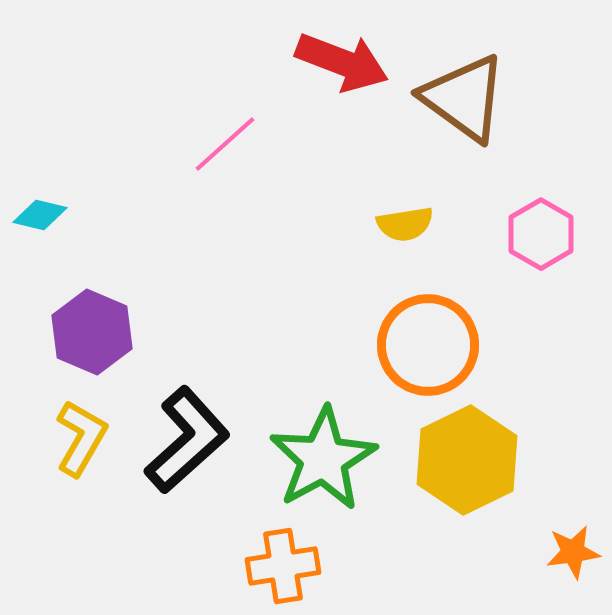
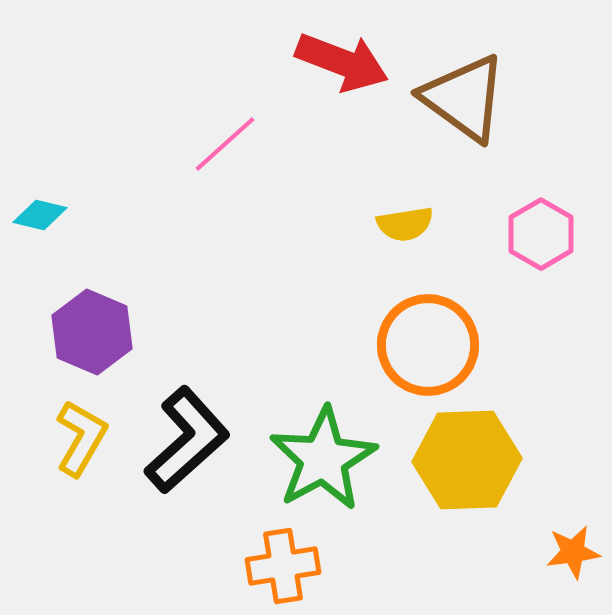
yellow hexagon: rotated 24 degrees clockwise
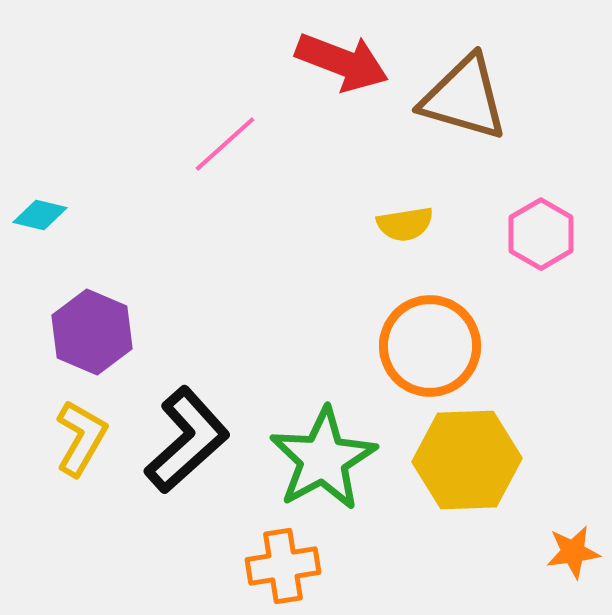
brown triangle: rotated 20 degrees counterclockwise
orange circle: moved 2 px right, 1 px down
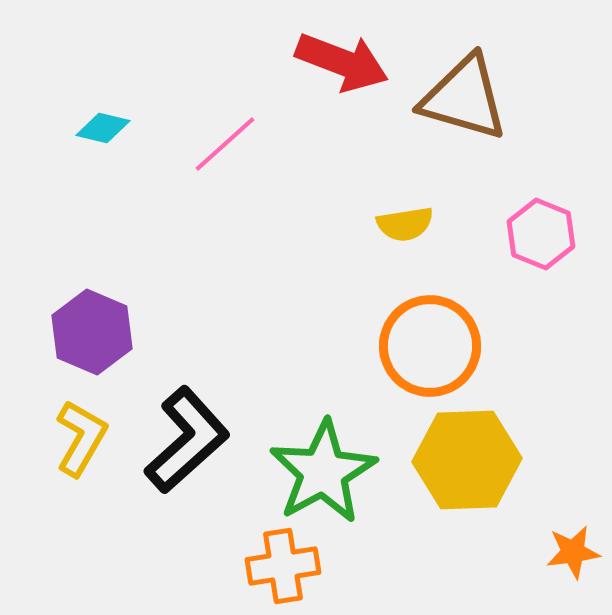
cyan diamond: moved 63 px right, 87 px up
pink hexagon: rotated 8 degrees counterclockwise
green star: moved 13 px down
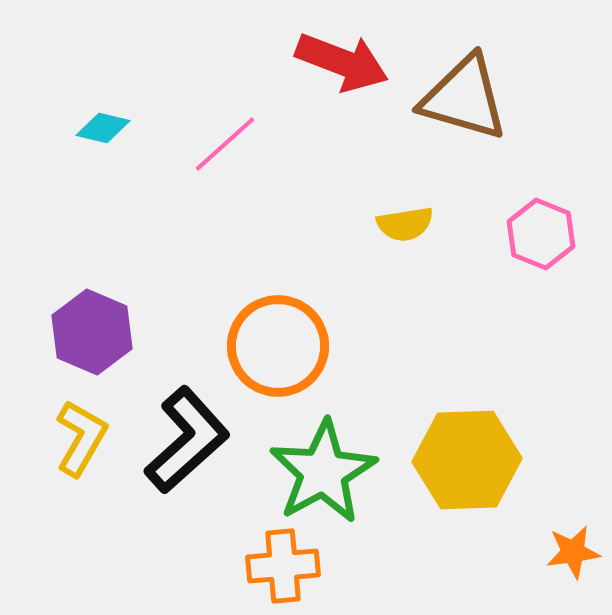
orange circle: moved 152 px left
orange cross: rotated 4 degrees clockwise
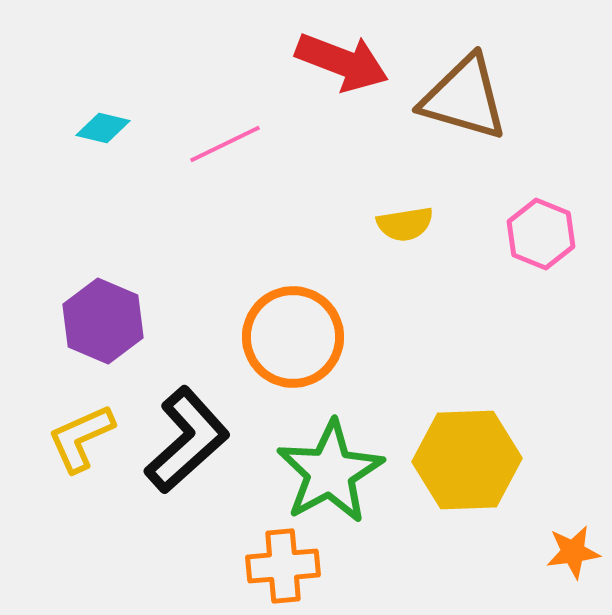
pink line: rotated 16 degrees clockwise
purple hexagon: moved 11 px right, 11 px up
orange circle: moved 15 px right, 9 px up
yellow L-shape: rotated 144 degrees counterclockwise
green star: moved 7 px right
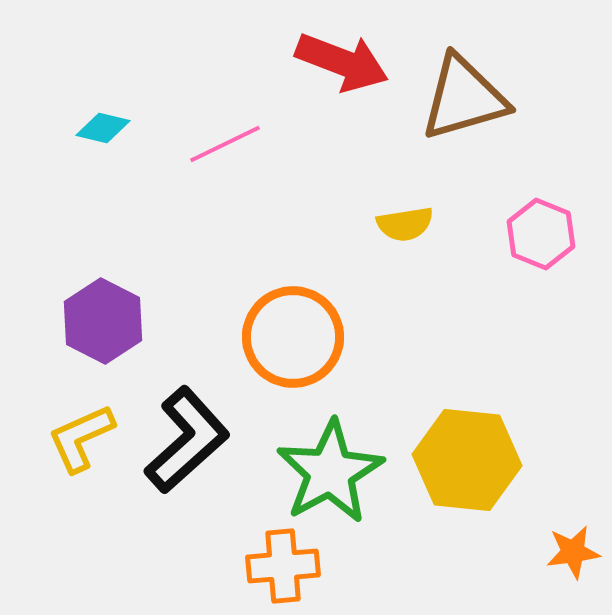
brown triangle: rotated 32 degrees counterclockwise
purple hexagon: rotated 4 degrees clockwise
yellow hexagon: rotated 8 degrees clockwise
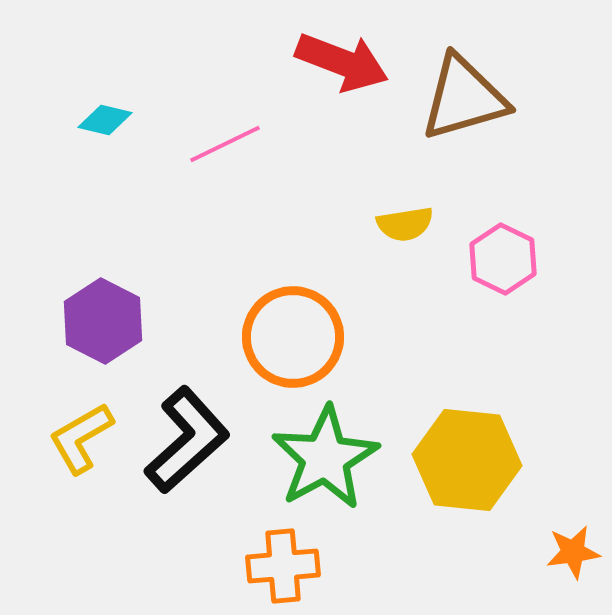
cyan diamond: moved 2 px right, 8 px up
pink hexagon: moved 38 px left, 25 px down; rotated 4 degrees clockwise
yellow L-shape: rotated 6 degrees counterclockwise
green star: moved 5 px left, 14 px up
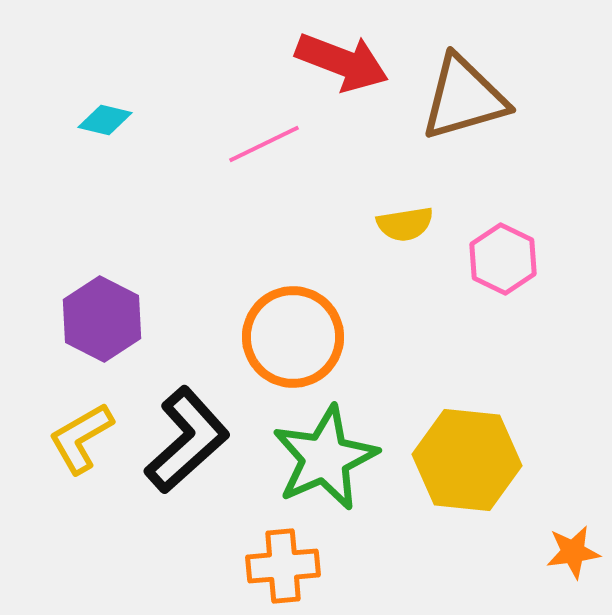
pink line: moved 39 px right
purple hexagon: moved 1 px left, 2 px up
green star: rotated 5 degrees clockwise
